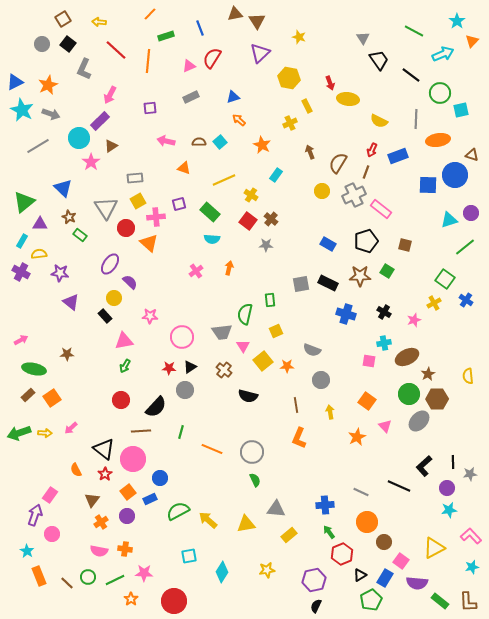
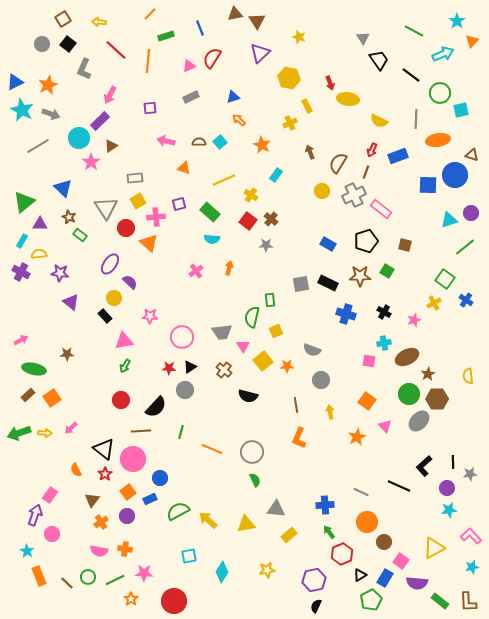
green semicircle at (245, 314): moved 7 px right, 3 px down
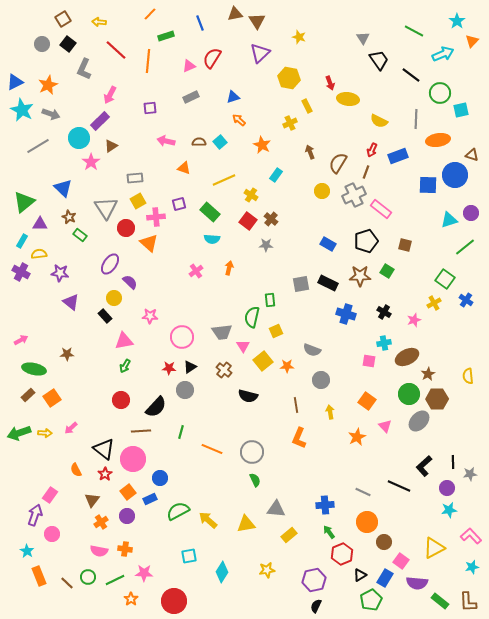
blue line at (200, 28): moved 5 px up
gray line at (361, 492): moved 2 px right
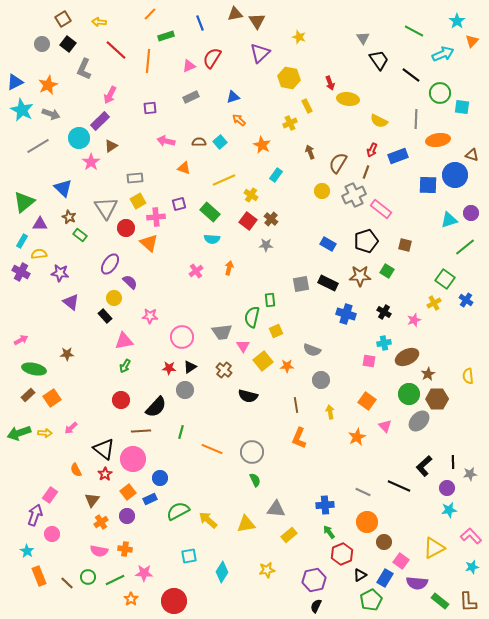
cyan square at (461, 110): moved 1 px right, 3 px up; rotated 21 degrees clockwise
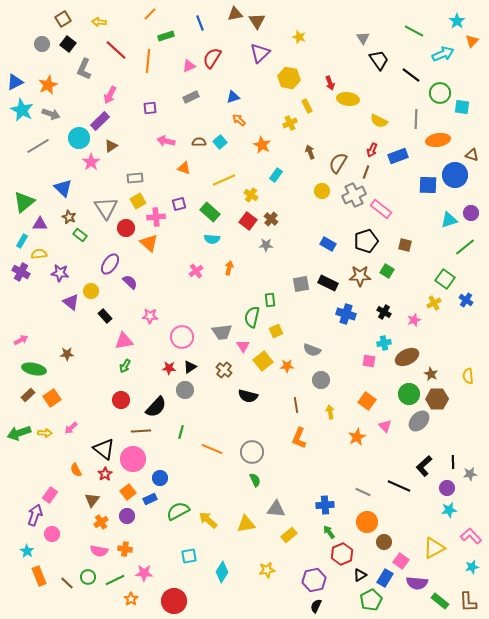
yellow circle at (114, 298): moved 23 px left, 7 px up
brown star at (428, 374): moved 3 px right; rotated 16 degrees counterclockwise
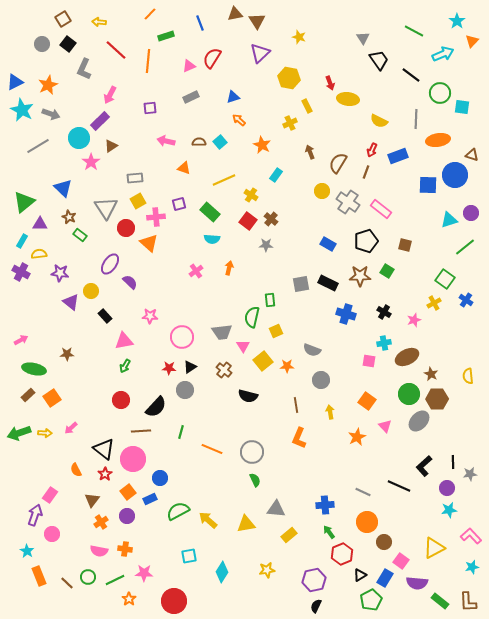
gray cross at (354, 195): moved 6 px left, 7 px down; rotated 30 degrees counterclockwise
orange star at (131, 599): moved 2 px left
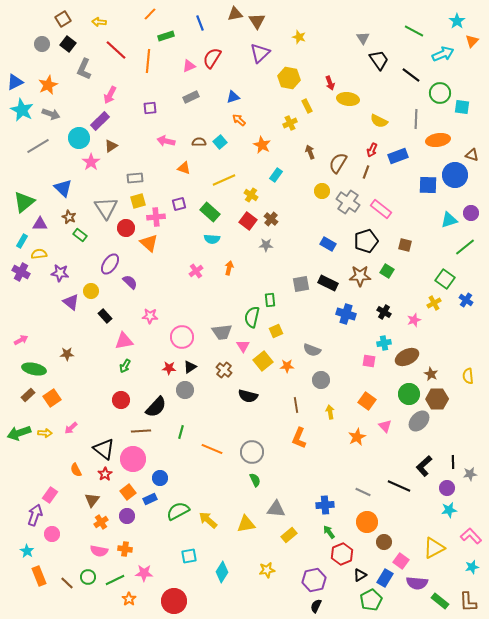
yellow square at (138, 201): rotated 14 degrees clockwise
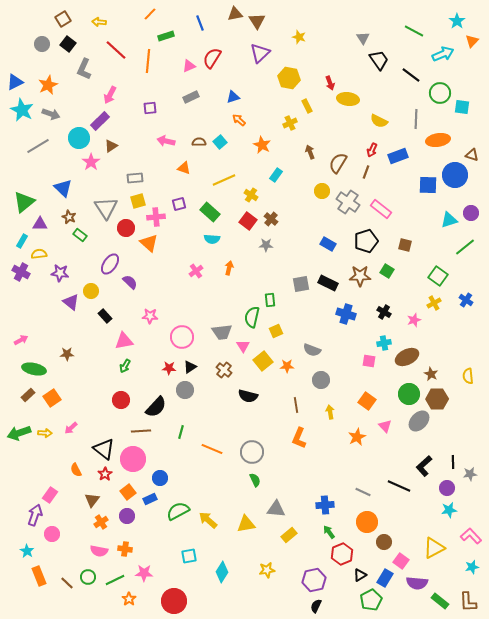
green square at (445, 279): moved 7 px left, 3 px up
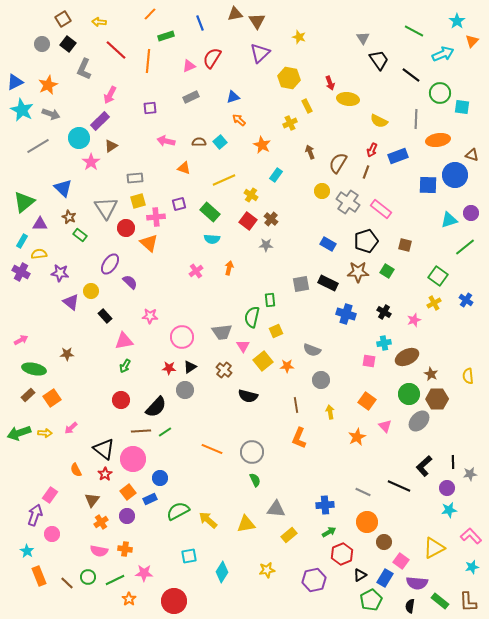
brown star at (360, 276): moved 2 px left, 4 px up
green line at (181, 432): moved 16 px left; rotated 40 degrees clockwise
green arrow at (329, 532): rotated 96 degrees clockwise
black semicircle at (316, 606): moved 94 px right; rotated 16 degrees counterclockwise
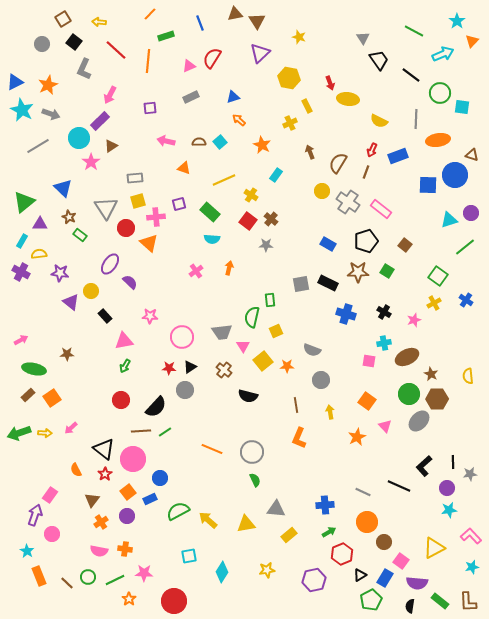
black square at (68, 44): moved 6 px right, 2 px up
brown square at (405, 245): rotated 24 degrees clockwise
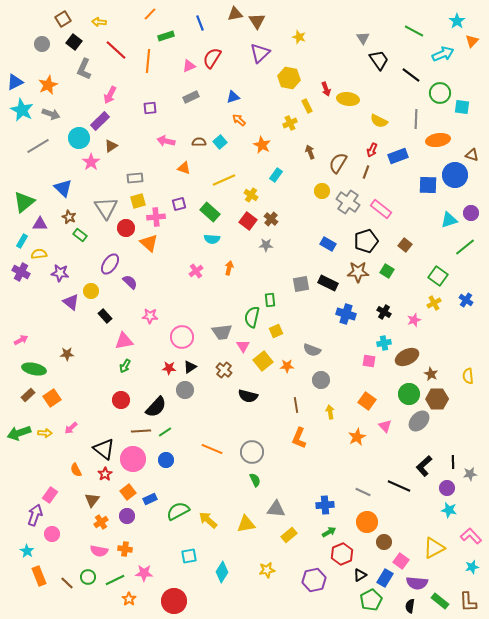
red arrow at (330, 83): moved 4 px left, 6 px down
blue circle at (160, 478): moved 6 px right, 18 px up
cyan star at (449, 510): rotated 21 degrees clockwise
